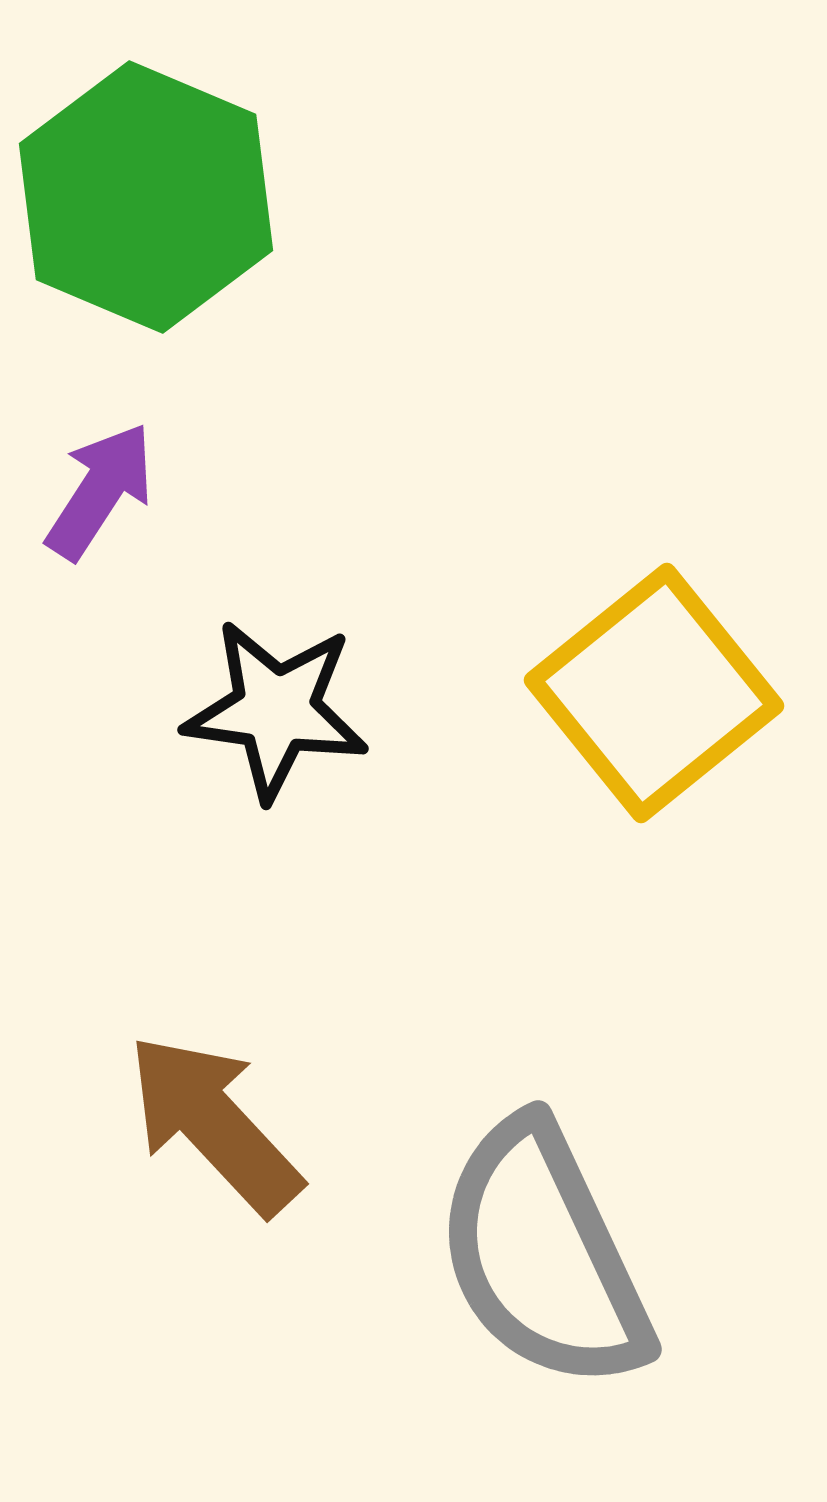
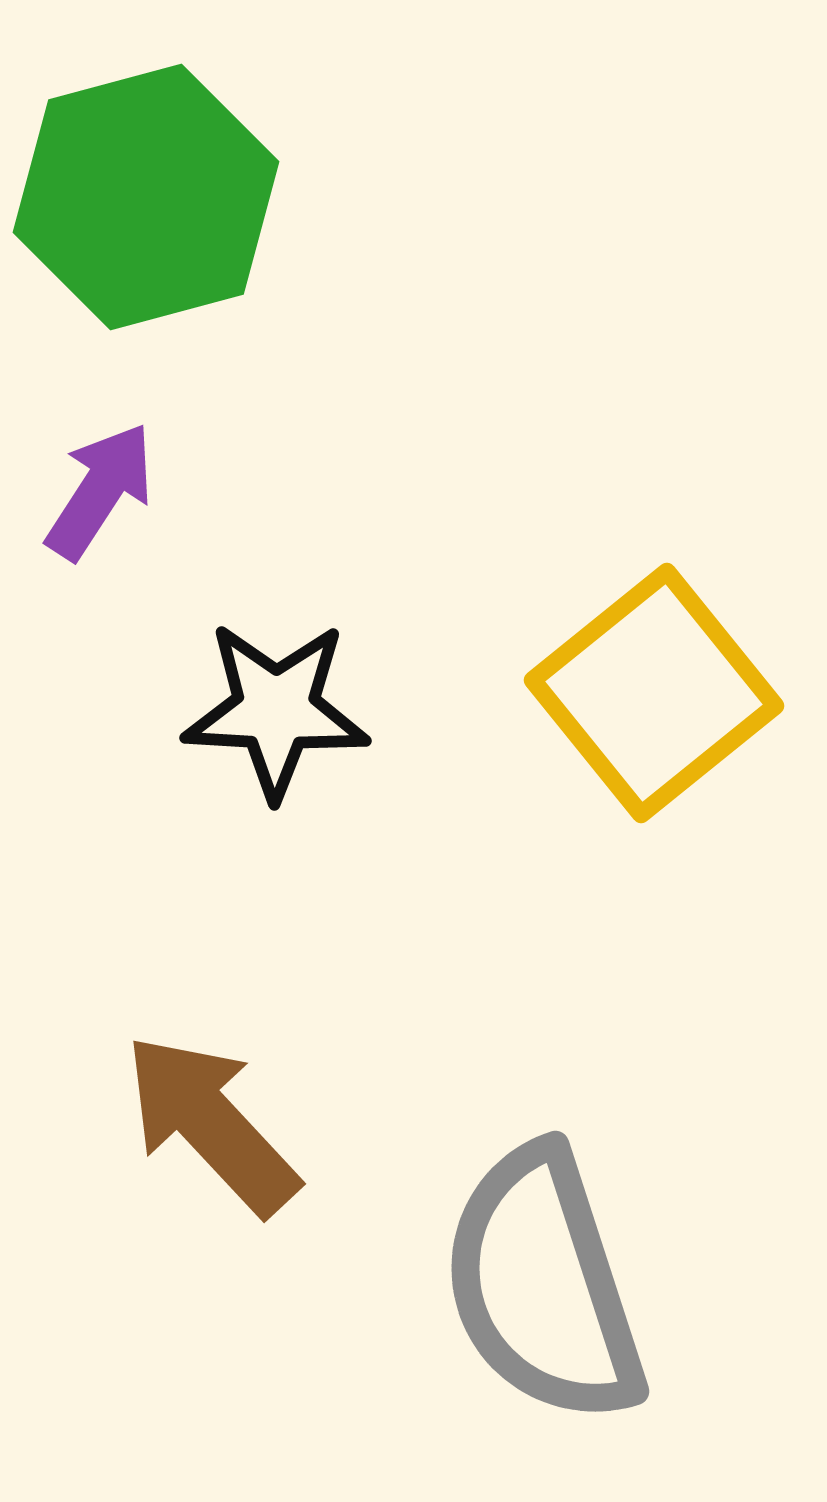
green hexagon: rotated 22 degrees clockwise
black star: rotated 5 degrees counterclockwise
brown arrow: moved 3 px left
gray semicircle: moved 30 px down; rotated 7 degrees clockwise
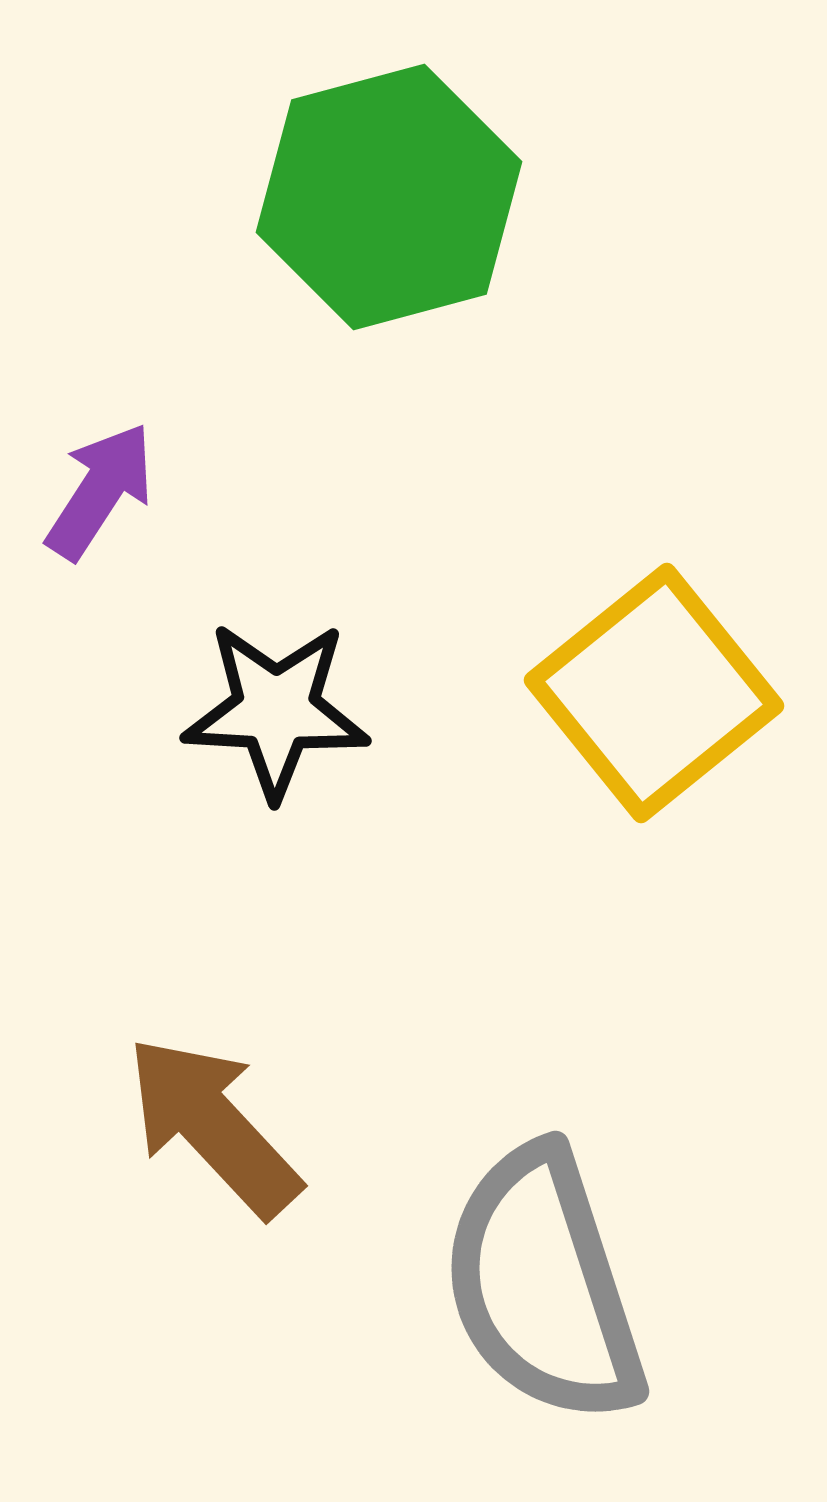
green hexagon: moved 243 px right
brown arrow: moved 2 px right, 2 px down
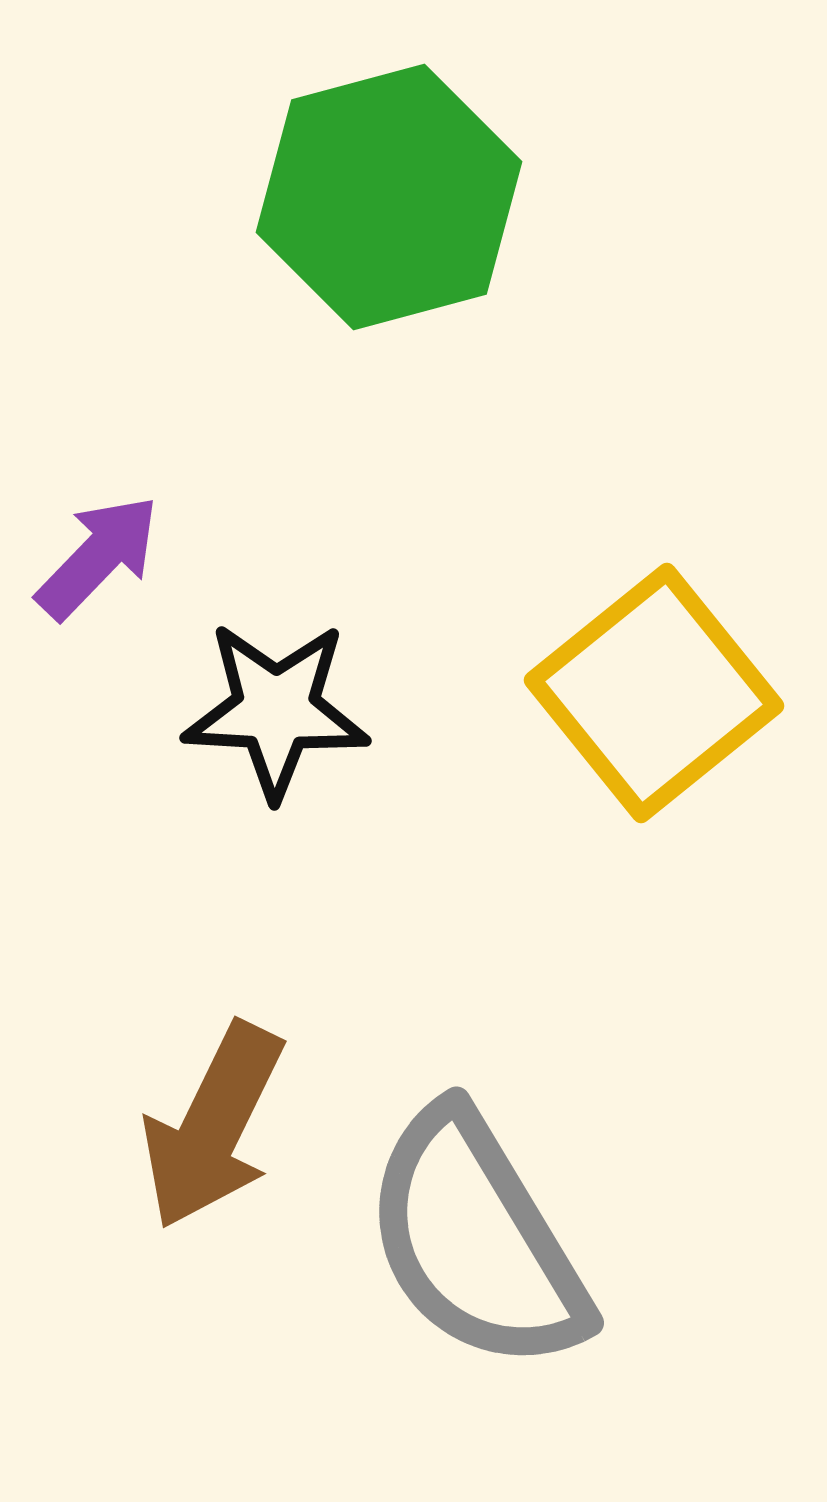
purple arrow: moved 2 px left, 66 px down; rotated 11 degrees clockwise
brown arrow: rotated 111 degrees counterclockwise
gray semicircle: moved 67 px left, 45 px up; rotated 13 degrees counterclockwise
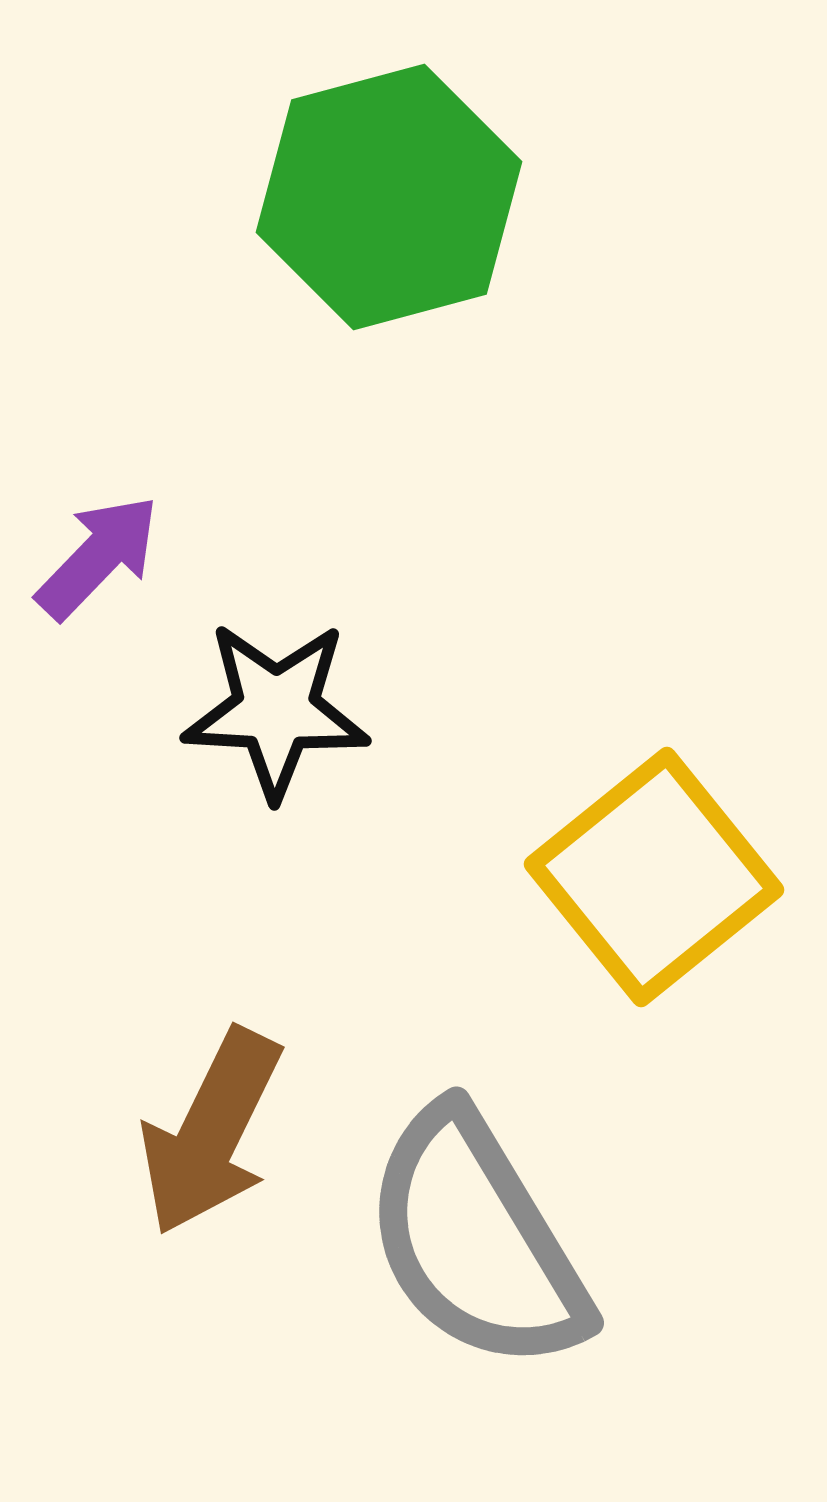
yellow square: moved 184 px down
brown arrow: moved 2 px left, 6 px down
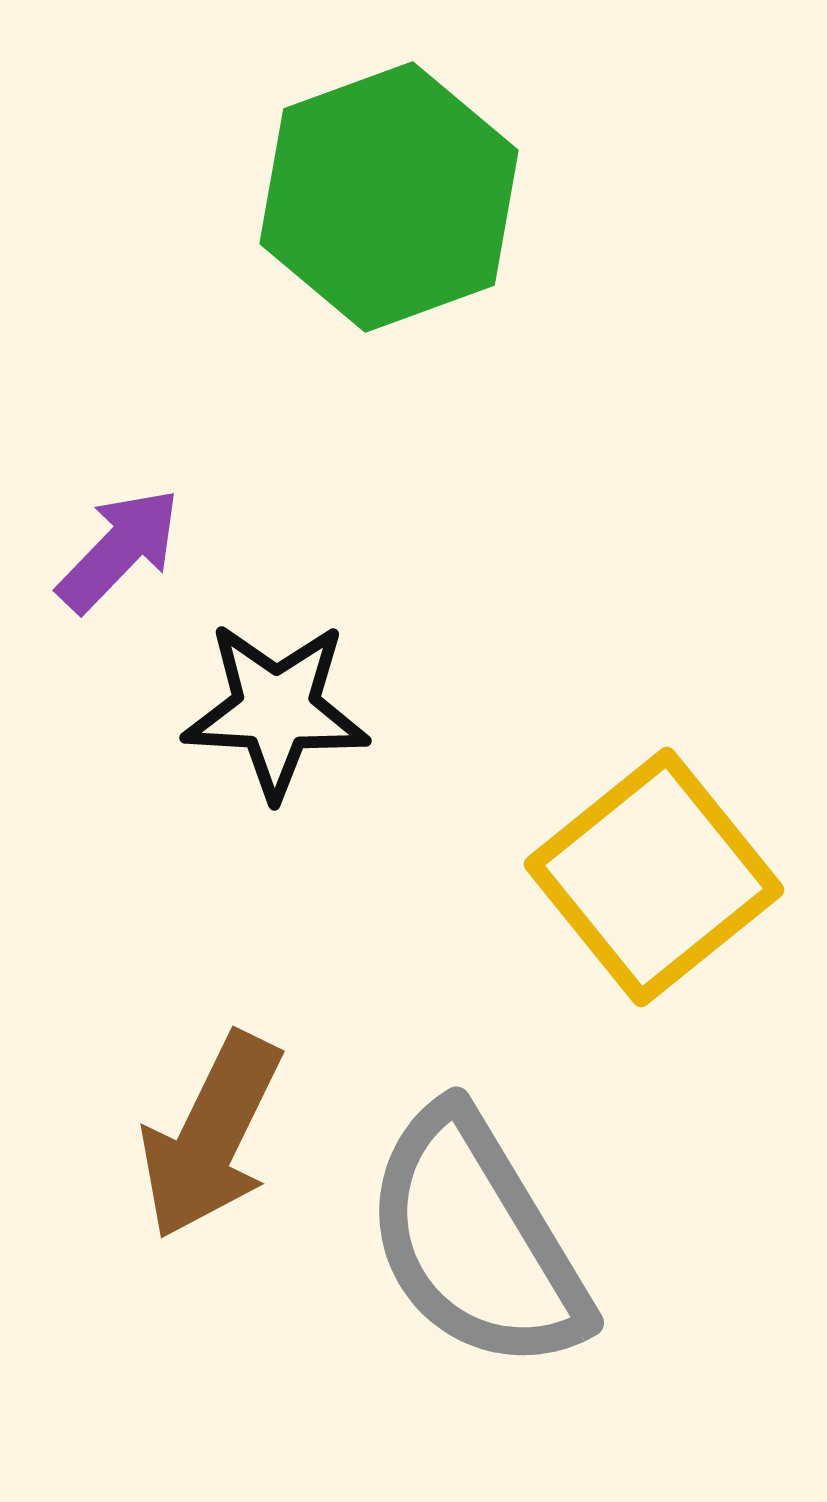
green hexagon: rotated 5 degrees counterclockwise
purple arrow: moved 21 px right, 7 px up
brown arrow: moved 4 px down
